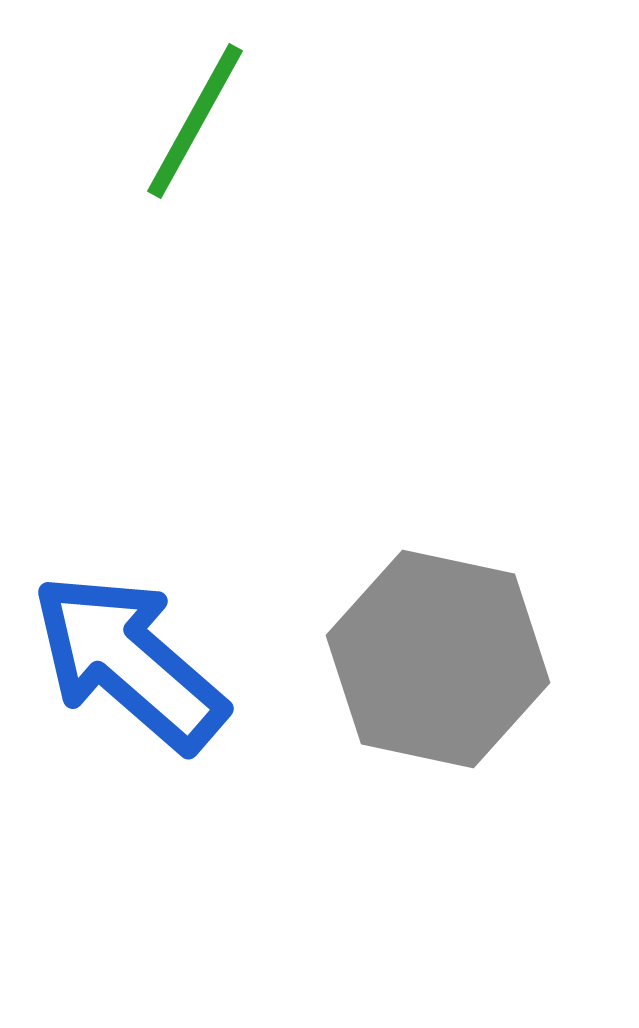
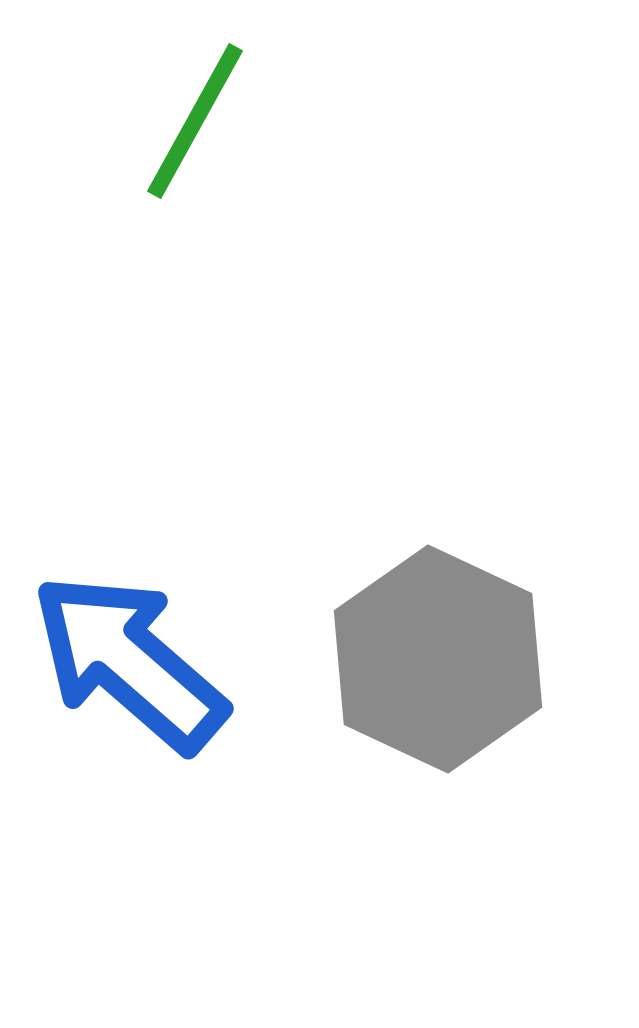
gray hexagon: rotated 13 degrees clockwise
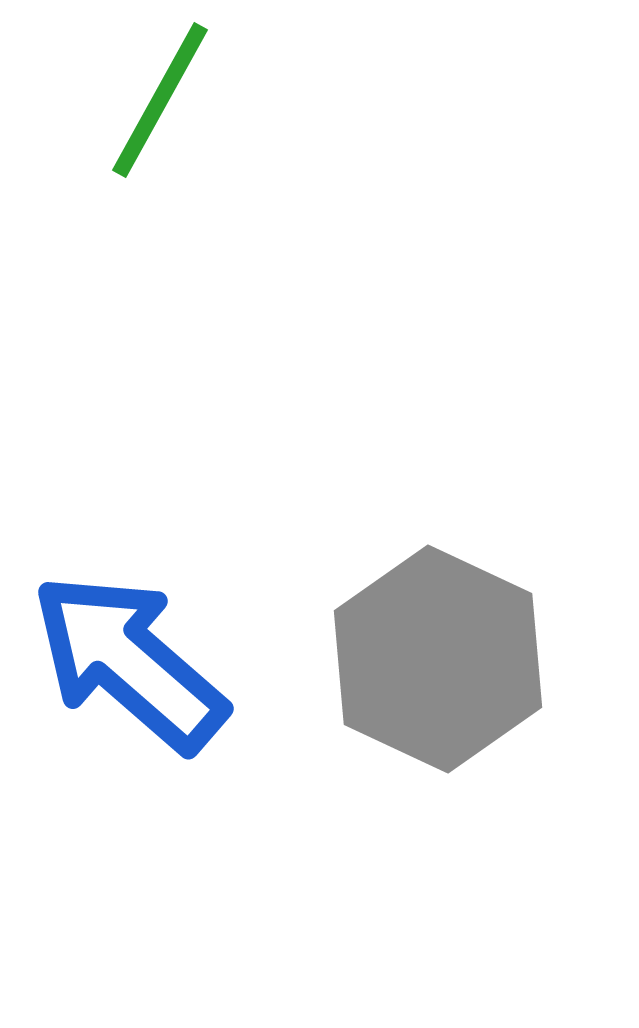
green line: moved 35 px left, 21 px up
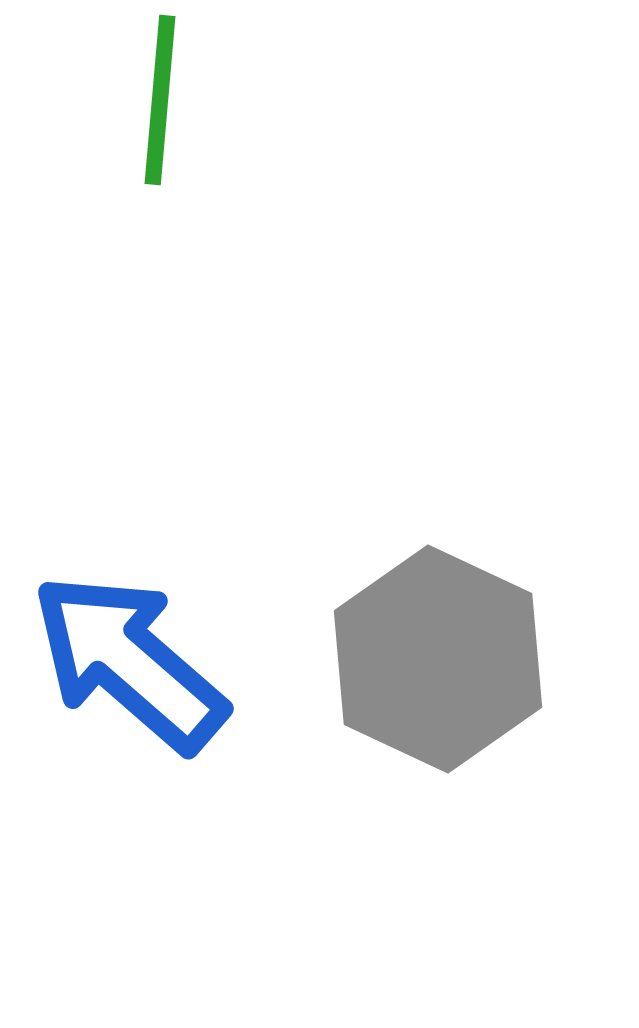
green line: rotated 24 degrees counterclockwise
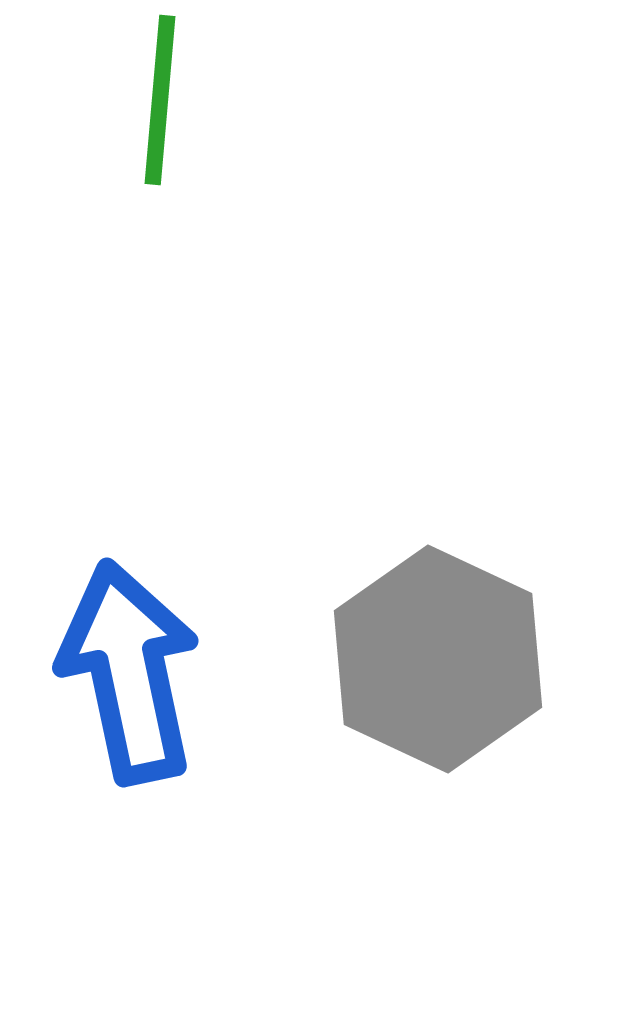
blue arrow: moved 10 px down; rotated 37 degrees clockwise
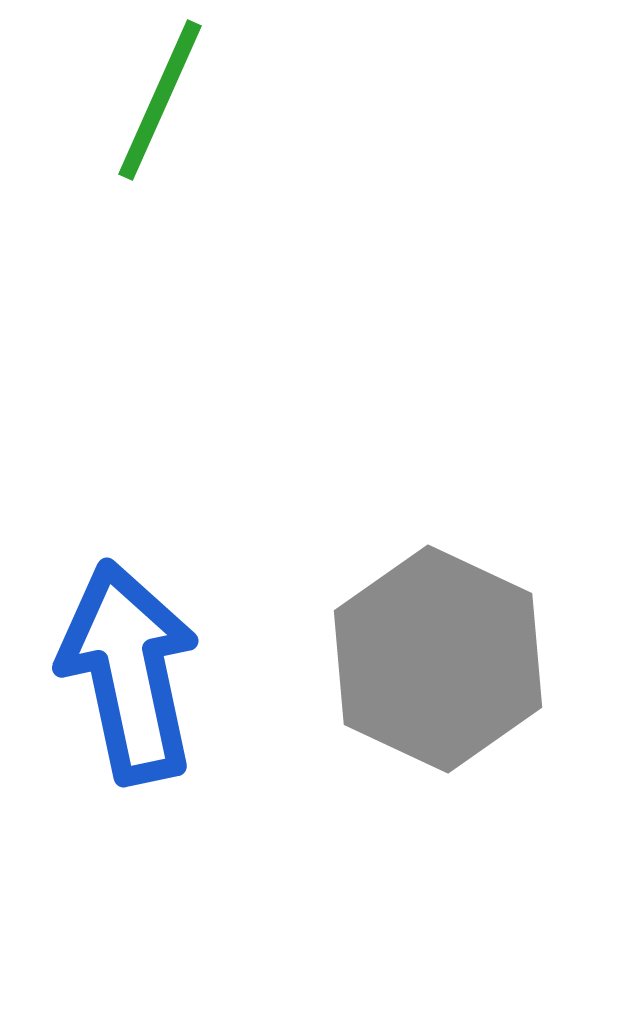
green line: rotated 19 degrees clockwise
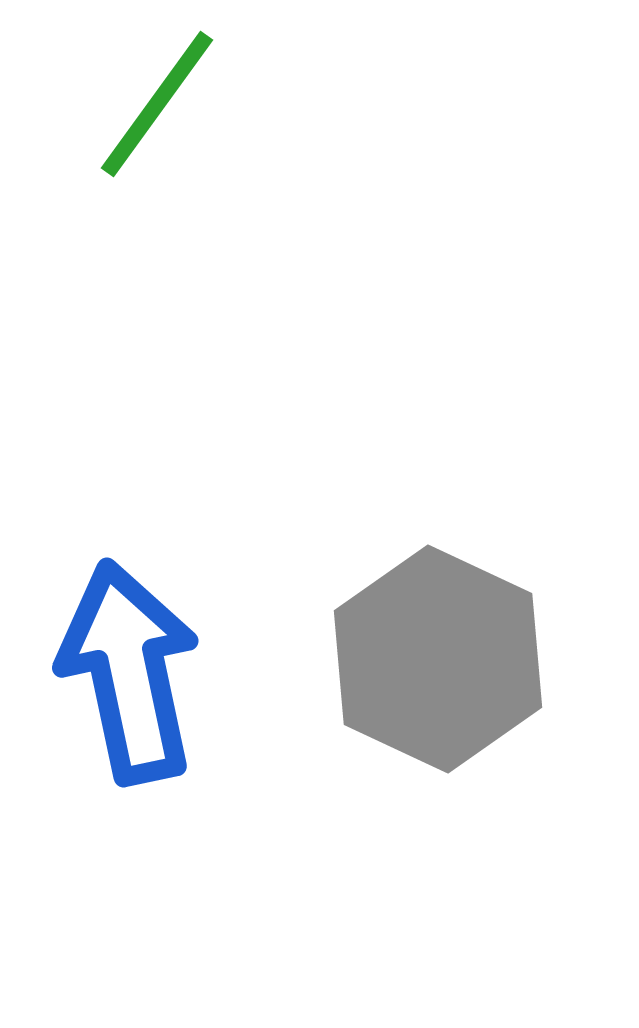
green line: moved 3 px left, 4 px down; rotated 12 degrees clockwise
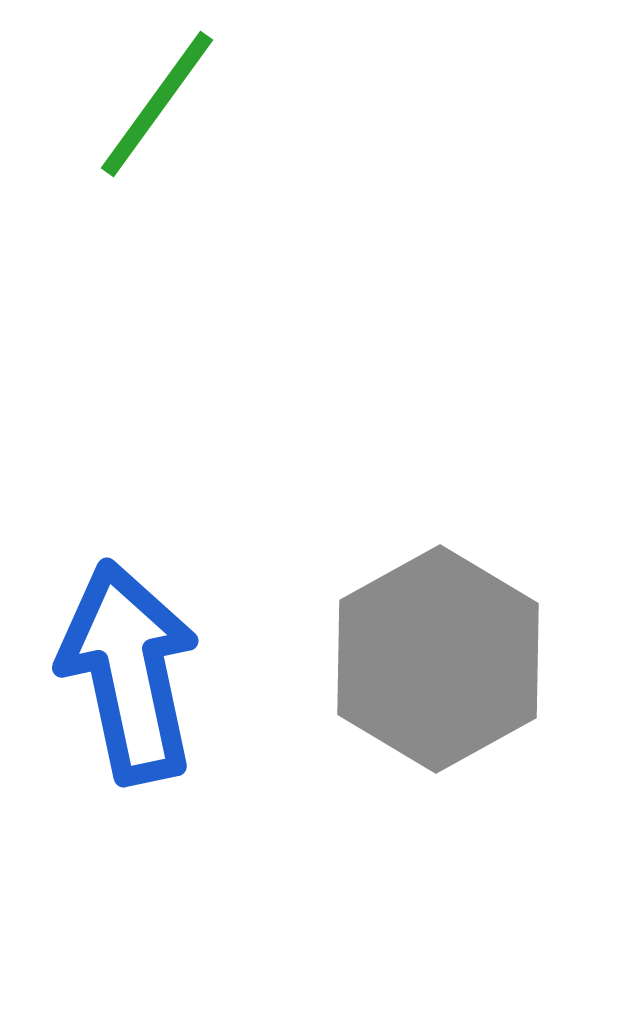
gray hexagon: rotated 6 degrees clockwise
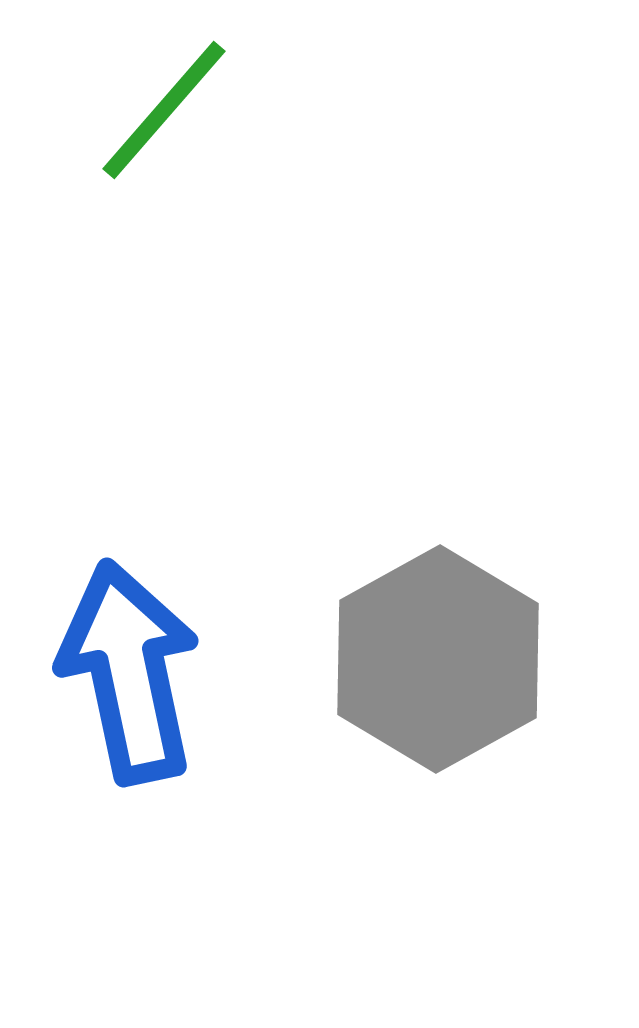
green line: moved 7 px right, 6 px down; rotated 5 degrees clockwise
